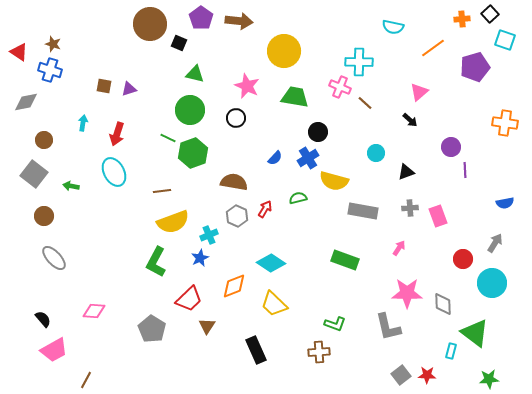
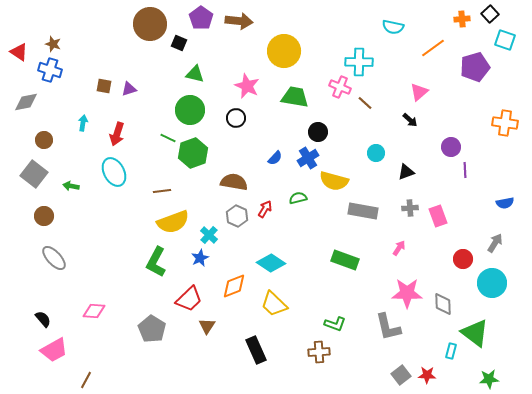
cyan cross at (209, 235): rotated 24 degrees counterclockwise
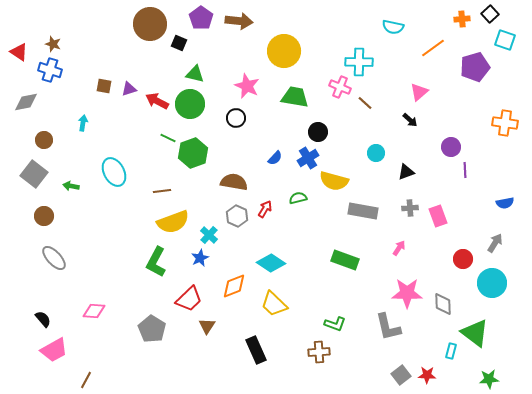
green circle at (190, 110): moved 6 px up
red arrow at (117, 134): moved 40 px right, 33 px up; rotated 100 degrees clockwise
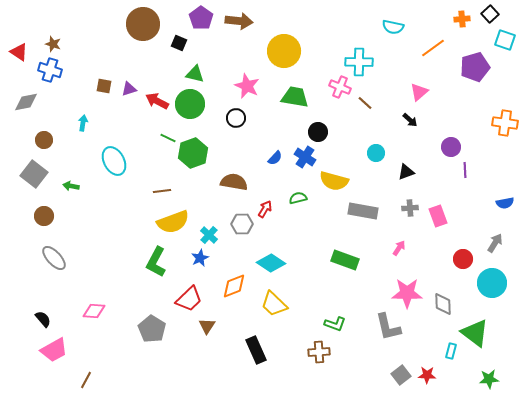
brown circle at (150, 24): moved 7 px left
blue cross at (308, 158): moved 3 px left, 1 px up; rotated 25 degrees counterclockwise
cyan ellipse at (114, 172): moved 11 px up
gray hexagon at (237, 216): moved 5 px right, 8 px down; rotated 25 degrees counterclockwise
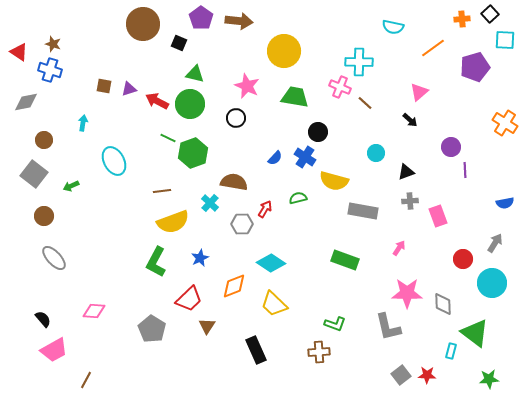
cyan square at (505, 40): rotated 15 degrees counterclockwise
orange cross at (505, 123): rotated 25 degrees clockwise
green arrow at (71, 186): rotated 35 degrees counterclockwise
gray cross at (410, 208): moved 7 px up
cyan cross at (209, 235): moved 1 px right, 32 px up
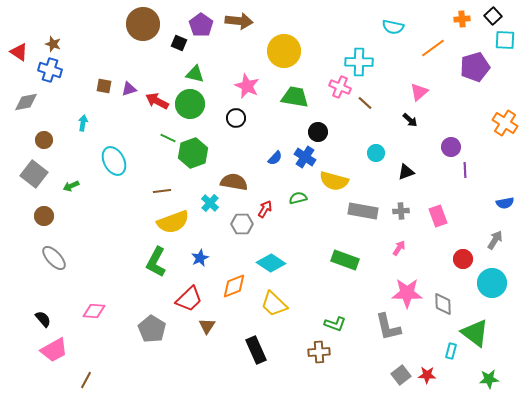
black square at (490, 14): moved 3 px right, 2 px down
purple pentagon at (201, 18): moved 7 px down
gray cross at (410, 201): moved 9 px left, 10 px down
gray arrow at (495, 243): moved 3 px up
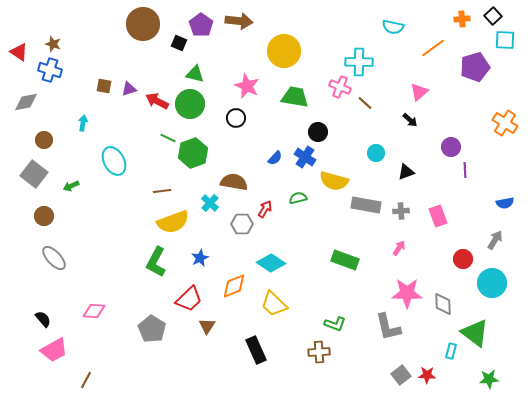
gray rectangle at (363, 211): moved 3 px right, 6 px up
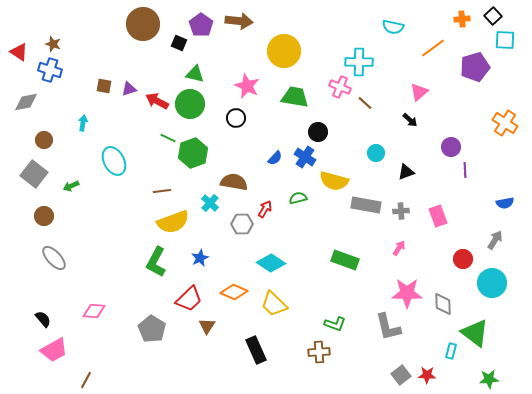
orange diamond at (234, 286): moved 6 px down; rotated 44 degrees clockwise
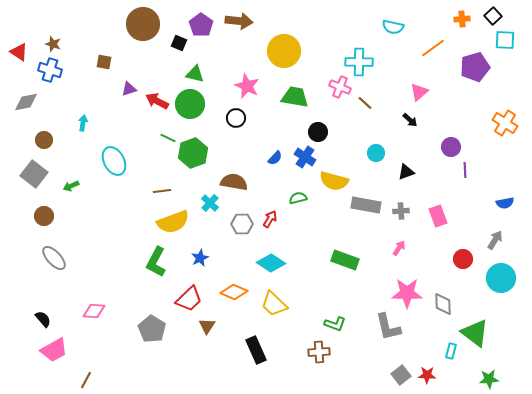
brown square at (104, 86): moved 24 px up
red arrow at (265, 209): moved 5 px right, 10 px down
cyan circle at (492, 283): moved 9 px right, 5 px up
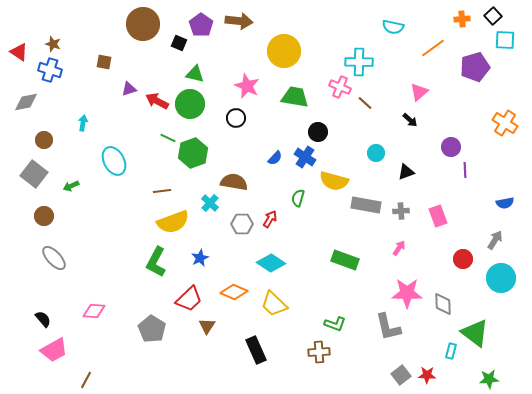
green semicircle at (298, 198): rotated 60 degrees counterclockwise
